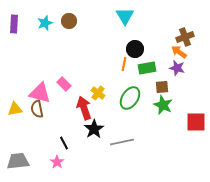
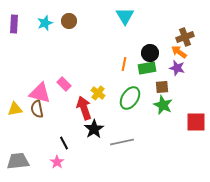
black circle: moved 15 px right, 4 px down
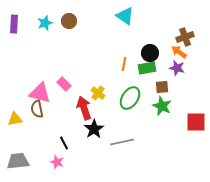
cyan triangle: rotated 24 degrees counterclockwise
green star: moved 1 px left, 1 px down
yellow triangle: moved 10 px down
pink star: rotated 16 degrees counterclockwise
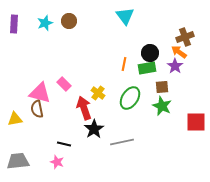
cyan triangle: rotated 18 degrees clockwise
purple star: moved 2 px left, 2 px up; rotated 21 degrees clockwise
black line: moved 1 px down; rotated 48 degrees counterclockwise
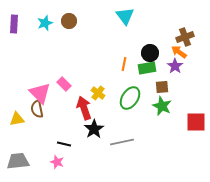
pink triangle: rotated 30 degrees clockwise
yellow triangle: moved 2 px right
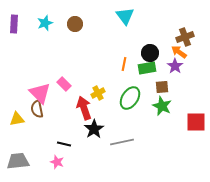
brown circle: moved 6 px right, 3 px down
yellow cross: rotated 24 degrees clockwise
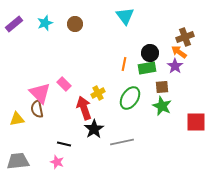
purple rectangle: rotated 48 degrees clockwise
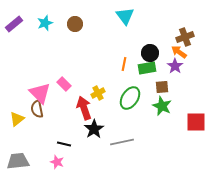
yellow triangle: rotated 28 degrees counterclockwise
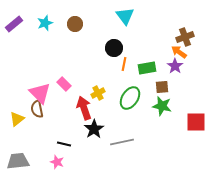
black circle: moved 36 px left, 5 px up
green star: rotated 12 degrees counterclockwise
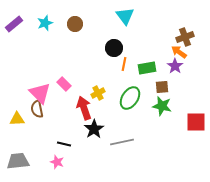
yellow triangle: rotated 35 degrees clockwise
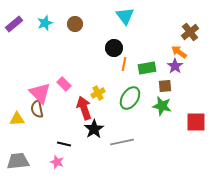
brown cross: moved 5 px right, 5 px up; rotated 18 degrees counterclockwise
brown square: moved 3 px right, 1 px up
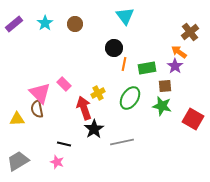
cyan star: rotated 14 degrees counterclockwise
red square: moved 3 px left, 3 px up; rotated 30 degrees clockwise
gray trapezoid: rotated 25 degrees counterclockwise
